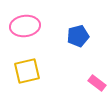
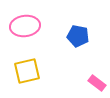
blue pentagon: rotated 25 degrees clockwise
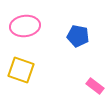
yellow square: moved 6 px left, 1 px up; rotated 32 degrees clockwise
pink rectangle: moved 2 px left, 3 px down
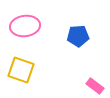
blue pentagon: rotated 15 degrees counterclockwise
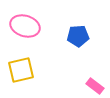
pink ellipse: rotated 24 degrees clockwise
yellow square: rotated 32 degrees counterclockwise
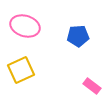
yellow square: rotated 12 degrees counterclockwise
pink rectangle: moved 3 px left
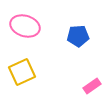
yellow square: moved 1 px right, 2 px down
pink rectangle: rotated 72 degrees counterclockwise
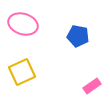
pink ellipse: moved 2 px left, 2 px up
blue pentagon: rotated 15 degrees clockwise
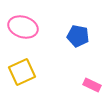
pink ellipse: moved 3 px down
pink rectangle: moved 1 px up; rotated 60 degrees clockwise
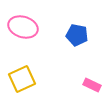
blue pentagon: moved 1 px left, 1 px up
yellow square: moved 7 px down
